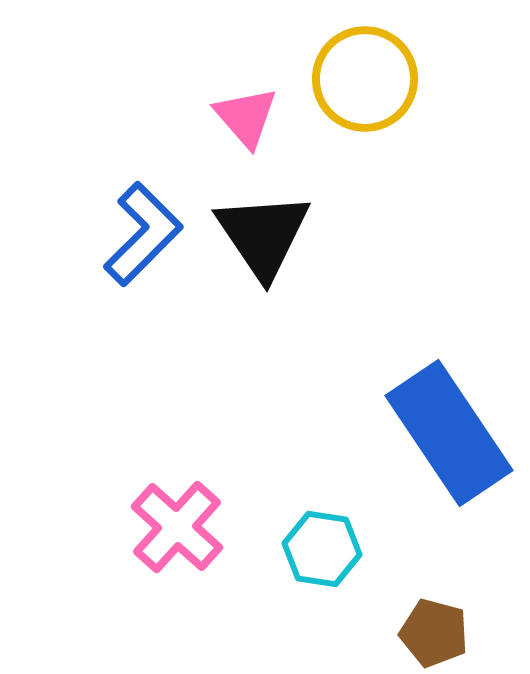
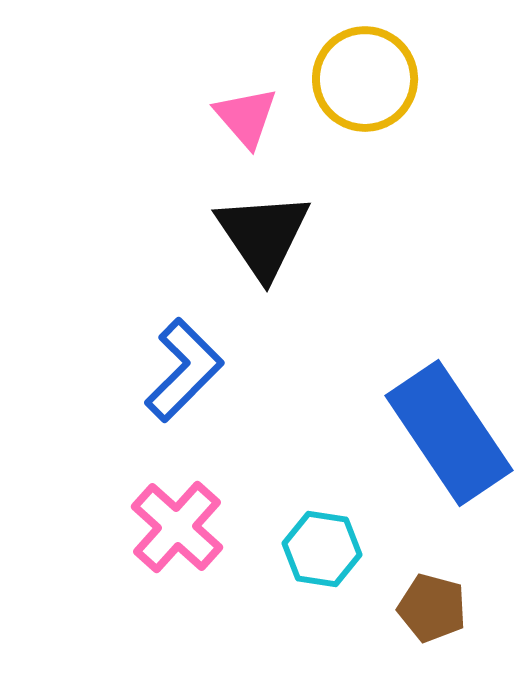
blue L-shape: moved 41 px right, 136 px down
brown pentagon: moved 2 px left, 25 px up
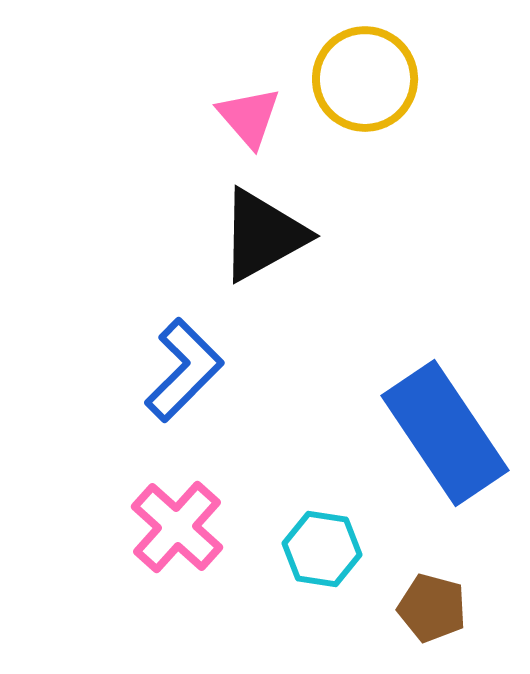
pink triangle: moved 3 px right
black triangle: rotated 35 degrees clockwise
blue rectangle: moved 4 px left
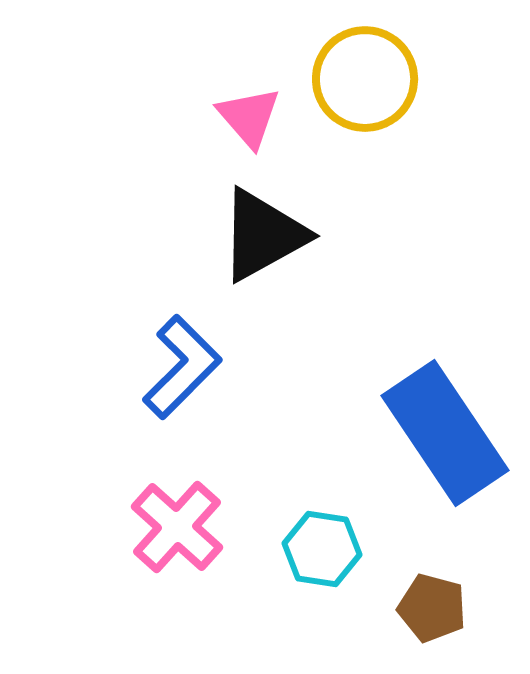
blue L-shape: moved 2 px left, 3 px up
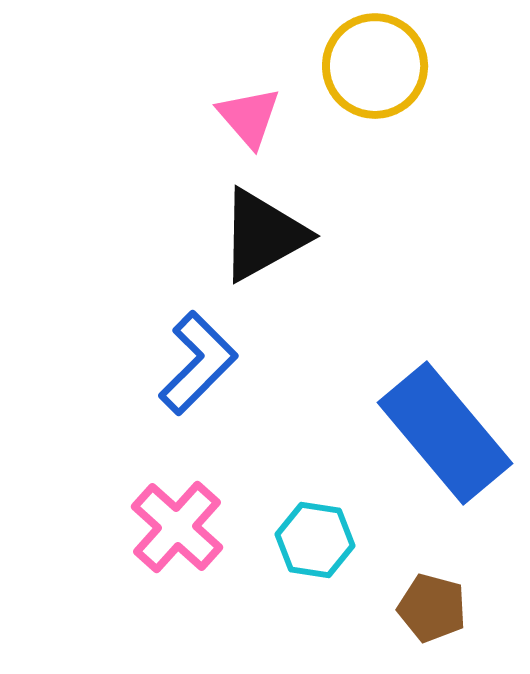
yellow circle: moved 10 px right, 13 px up
blue L-shape: moved 16 px right, 4 px up
blue rectangle: rotated 6 degrees counterclockwise
cyan hexagon: moved 7 px left, 9 px up
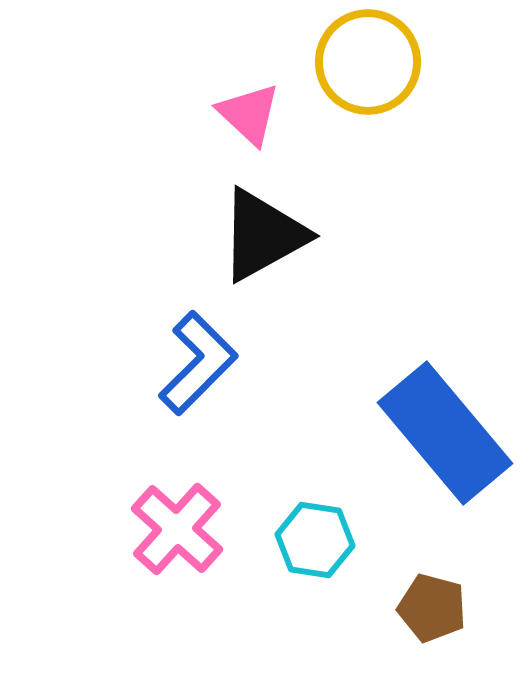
yellow circle: moved 7 px left, 4 px up
pink triangle: moved 3 px up; rotated 6 degrees counterclockwise
pink cross: moved 2 px down
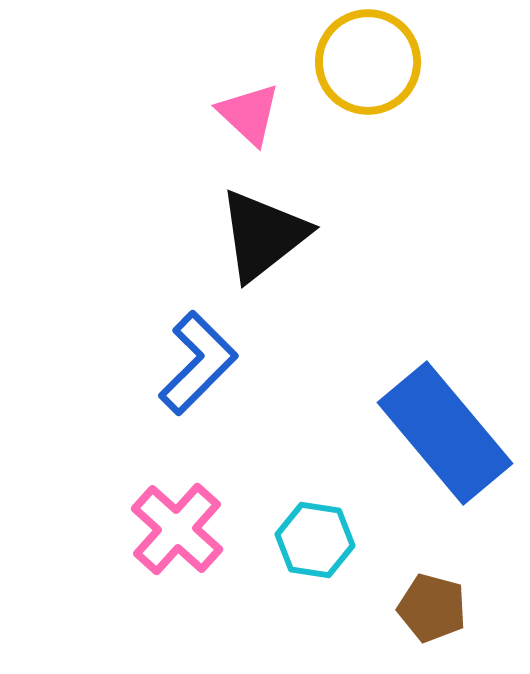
black triangle: rotated 9 degrees counterclockwise
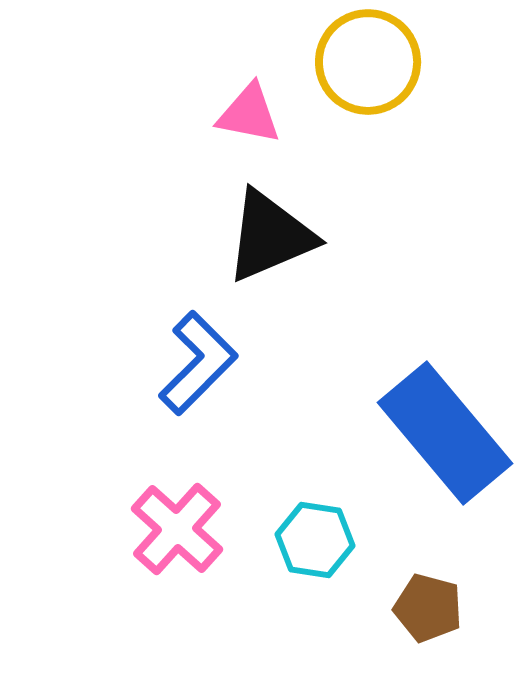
pink triangle: rotated 32 degrees counterclockwise
black triangle: moved 7 px right, 1 px down; rotated 15 degrees clockwise
brown pentagon: moved 4 px left
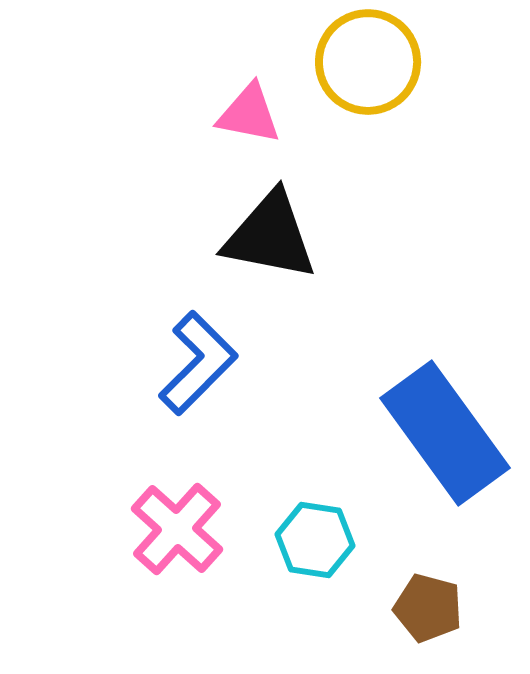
black triangle: rotated 34 degrees clockwise
blue rectangle: rotated 4 degrees clockwise
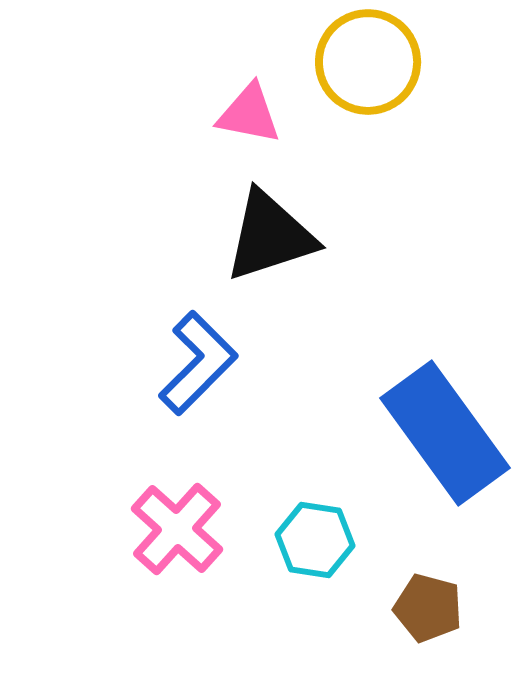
black triangle: rotated 29 degrees counterclockwise
